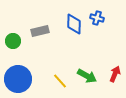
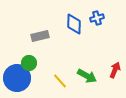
blue cross: rotated 32 degrees counterclockwise
gray rectangle: moved 5 px down
green circle: moved 16 px right, 22 px down
red arrow: moved 4 px up
blue circle: moved 1 px left, 1 px up
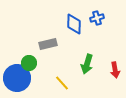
gray rectangle: moved 8 px right, 8 px down
red arrow: rotated 147 degrees clockwise
green arrow: moved 12 px up; rotated 78 degrees clockwise
yellow line: moved 2 px right, 2 px down
